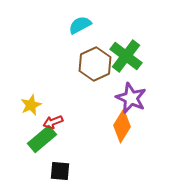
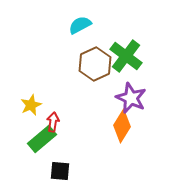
red arrow: rotated 120 degrees clockwise
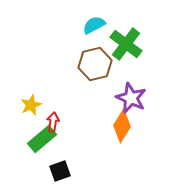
cyan semicircle: moved 14 px right
green cross: moved 12 px up
brown hexagon: rotated 12 degrees clockwise
black square: rotated 25 degrees counterclockwise
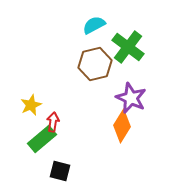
green cross: moved 2 px right, 3 px down
black square: rotated 35 degrees clockwise
